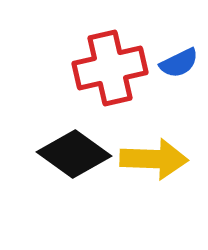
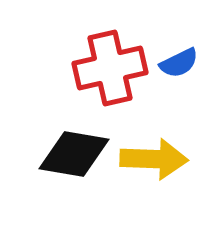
black diamond: rotated 26 degrees counterclockwise
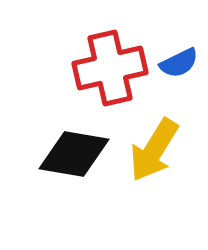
yellow arrow: moved 9 px up; rotated 120 degrees clockwise
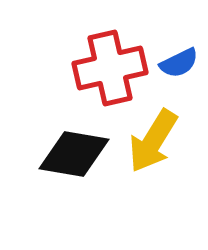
yellow arrow: moved 1 px left, 9 px up
